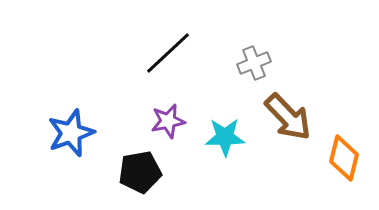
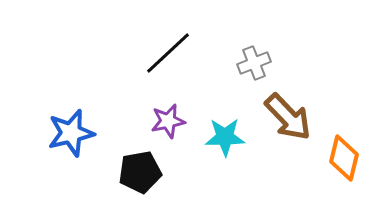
blue star: rotated 6 degrees clockwise
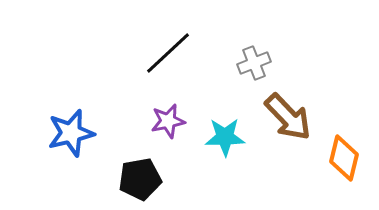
black pentagon: moved 7 px down
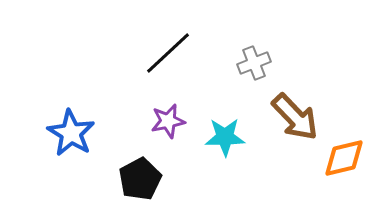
brown arrow: moved 7 px right
blue star: rotated 27 degrees counterclockwise
orange diamond: rotated 63 degrees clockwise
black pentagon: rotated 18 degrees counterclockwise
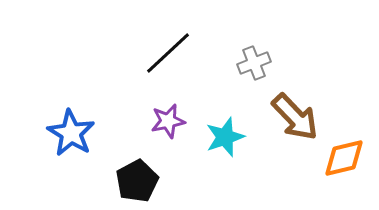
cyan star: rotated 18 degrees counterclockwise
black pentagon: moved 3 px left, 2 px down
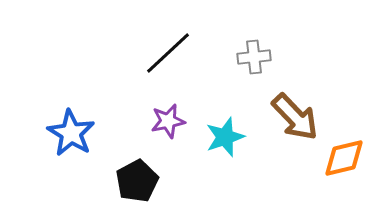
gray cross: moved 6 px up; rotated 16 degrees clockwise
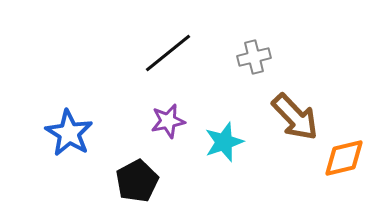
black line: rotated 4 degrees clockwise
gray cross: rotated 8 degrees counterclockwise
blue star: moved 2 px left
cyan star: moved 1 px left, 5 px down
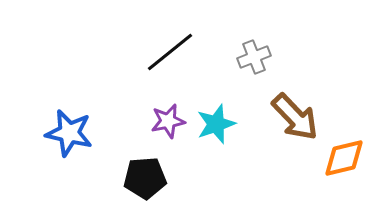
black line: moved 2 px right, 1 px up
gray cross: rotated 8 degrees counterclockwise
blue star: rotated 18 degrees counterclockwise
cyan star: moved 8 px left, 18 px up
black pentagon: moved 8 px right, 3 px up; rotated 24 degrees clockwise
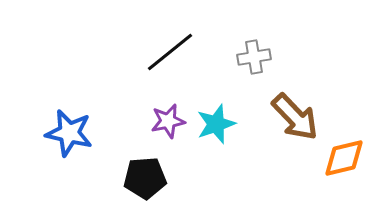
gray cross: rotated 12 degrees clockwise
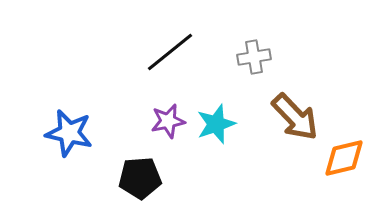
black pentagon: moved 5 px left
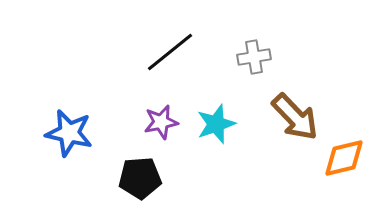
purple star: moved 7 px left, 1 px down
